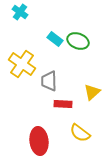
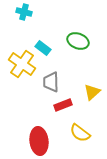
cyan cross: moved 4 px right; rotated 21 degrees counterclockwise
cyan rectangle: moved 12 px left, 9 px down
gray trapezoid: moved 2 px right, 1 px down
red rectangle: moved 1 px down; rotated 24 degrees counterclockwise
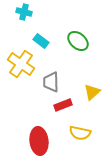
green ellipse: rotated 20 degrees clockwise
cyan rectangle: moved 2 px left, 7 px up
yellow cross: moved 1 px left
yellow semicircle: rotated 25 degrees counterclockwise
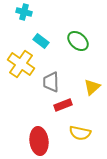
yellow triangle: moved 5 px up
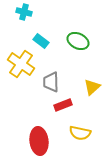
green ellipse: rotated 15 degrees counterclockwise
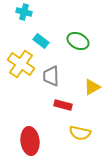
gray trapezoid: moved 6 px up
yellow triangle: rotated 12 degrees clockwise
red rectangle: rotated 36 degrees clockwise
red ellipse: moved 9 px left
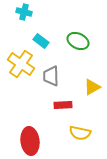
red rectangle: rotated 18 degrees counterclockwise
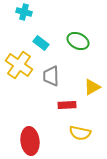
cyan rectangle: moved 2 px down
yellow cross: moved 2 px left, 1 px down
red rectangle: moved 4 px right
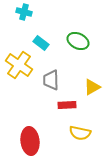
gray trapezoid: moved 4 px down
